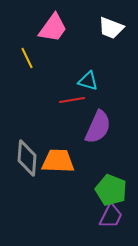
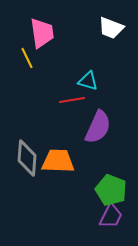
pink trapezoid: moved 11 px left, 5 px down; rotated 44 degrees counterclockwise
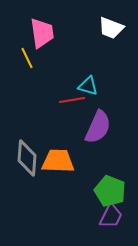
cyan triangle: moved 5 px down
green pentagon: moved 1 px left, 1 px down
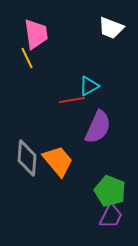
pink trapezoid: moved 6 px left, 1 px down
cyan triangle: moved 1 px right; rotated 45 degrees counterclockwise
orange trapezoid: rotated 48 degrees clockwise
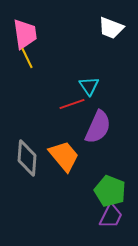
pink trapezoid: moved 11 px left
cyan triangle: rotated 35 degrees counterclockwise
red line: moved 4 px down; rotated 10 degrees counterclockwise
orange trapezoid: moved 6 px right, 5 px up
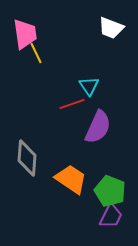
yellow line: moved 9 px right, 5 px up
orange trapezoid: moved 7 px right, 23 px down; rotated 16 degrees counterclockwise
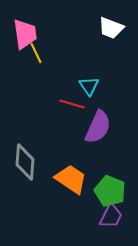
red line: rotated 35 degrees clockwise
gray diamond: moved 2 px left, 4 px down
